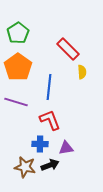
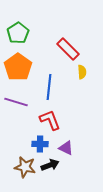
purple triangle: rotated 35 degrees clockwise
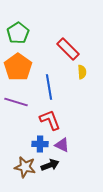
blue line: rotated 15 degrees counterclockwise
purple triangle: moved 4 px left, 3 px up
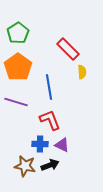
brown star: moved 1 px up
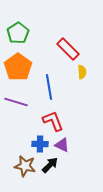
red L-shape: moved 3 px right, 1 px down
black arrow: rotated 24 degrees counterclockwise
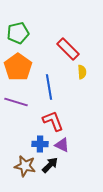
green pentagon: rotated 20 degrees clockwise
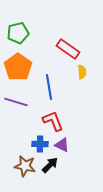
red rectangle: rotated 10 degrees counterclockwise
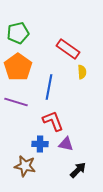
blue line: rotated 20 degrees clockwise
purple triangle: moved 4 px right, 1 px up; rotated 14 degrees counterclockwise
black arrow: moved 28 px right, 5 px down
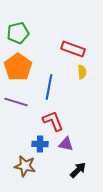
red rectangle: moved 5 px right; rotated 15 degrees counterclockwise
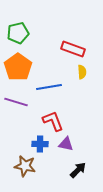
blue line: rotated 70 degrees clockwise
